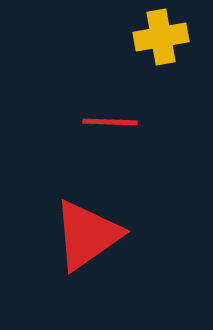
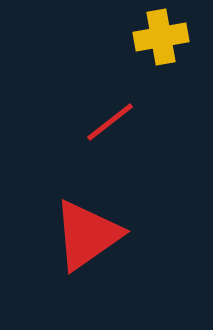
red line: rotated 40 degrees counterclockwise
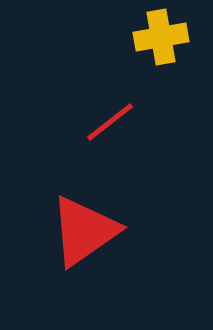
red triangle: moved 3 px left, 4 px up
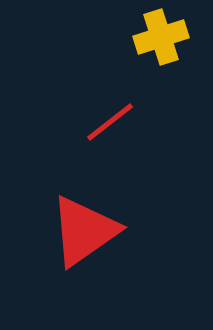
yellow cross: rotated 8 degrees counterclockwise
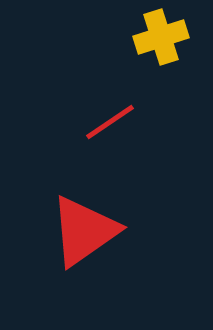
red line: rotated 4 degrees clockwise
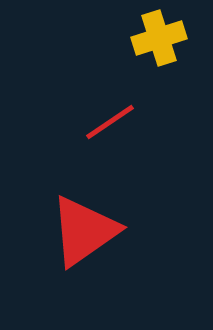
yellow cross: moved 2 px left, 1 px down
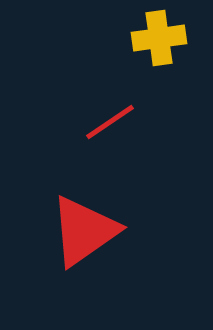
yellow cross: rotated 10 degrees clockwise
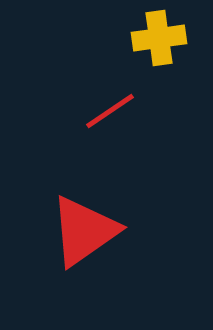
red line: moved 11 px up
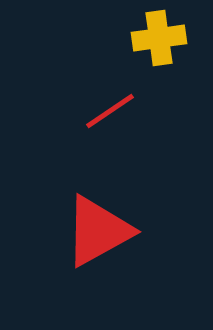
red triangle: moved 14 px right; rotated 6 degrees clockwise
